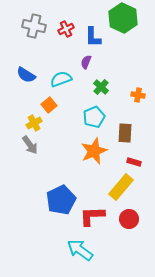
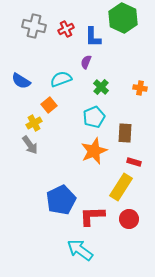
blue semicircle: moved 5 px left, 6 px down
orange cross: moved 2 px right, 7 px up
yellow rectangle: rotated 8 degrees counterclockwise
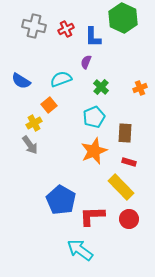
orange cross: rotated 32 degrees counterclockwise
red rectangle: moved 5 px left
yellow rectangle: rotated 76 degrees counterclockwise
blue pentagon: rotated 16 degrees counterclockwise
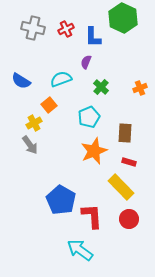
gray cross: moved 1 px left, 2 px down
cyan pentagon: moved 5 px left
red L-shape: rotated 88 degrees clockwise
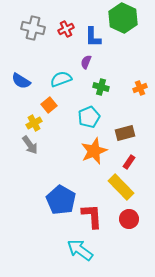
green cross: rotated 28 degrees counterclockwise
brown rectangle: rotated 72 degrees clockwise
red rectangle: rotated 72 degrees counterclockwise
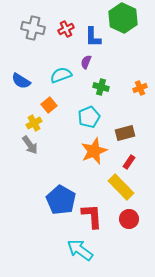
cyan semicircle: moved 4 px up
